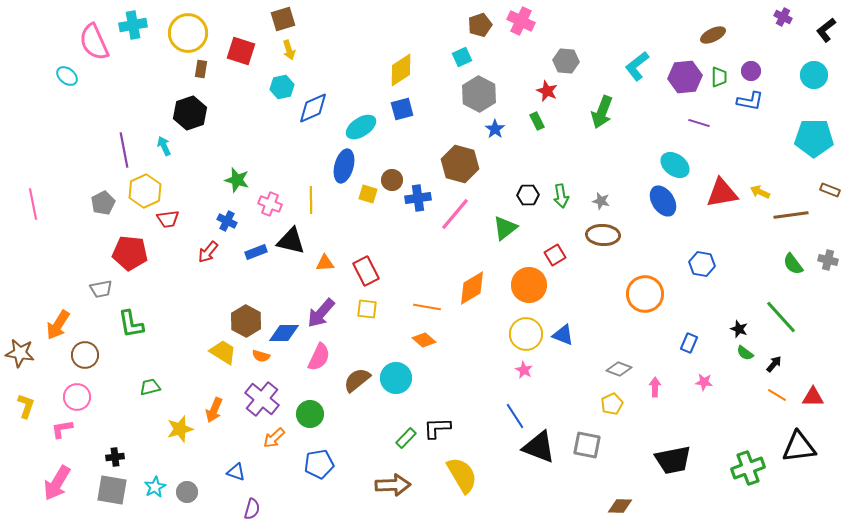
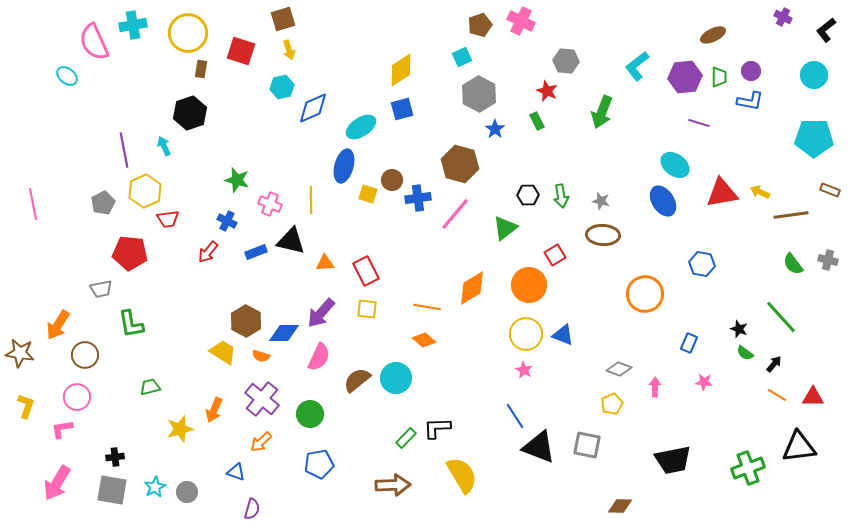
orange arrow at (274, 438): moved 13 px left, 4 px down
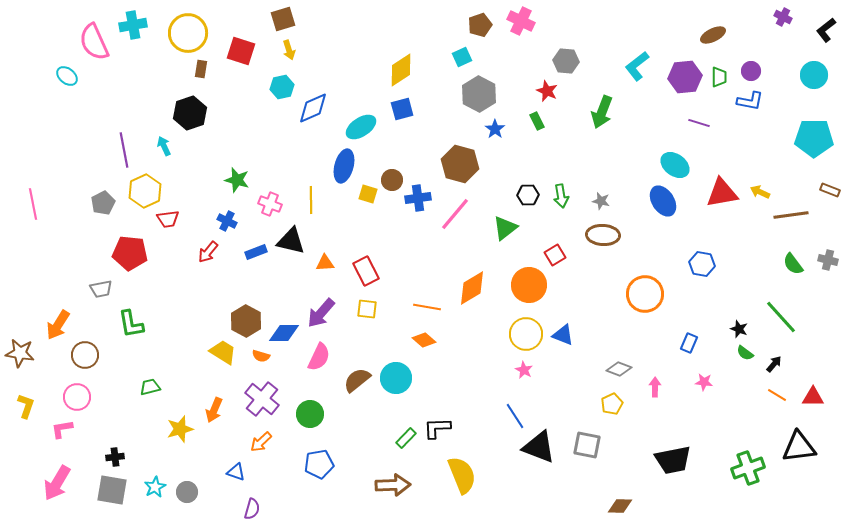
yellow semicircle at (462, 475): rotated 9 degrees clockwise
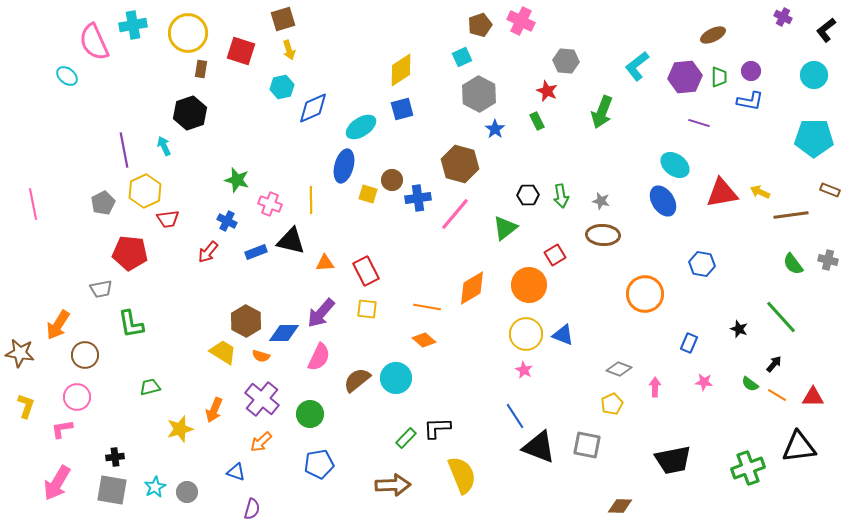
green semicircle at (745, 353): moved 5 px right, 31 px down
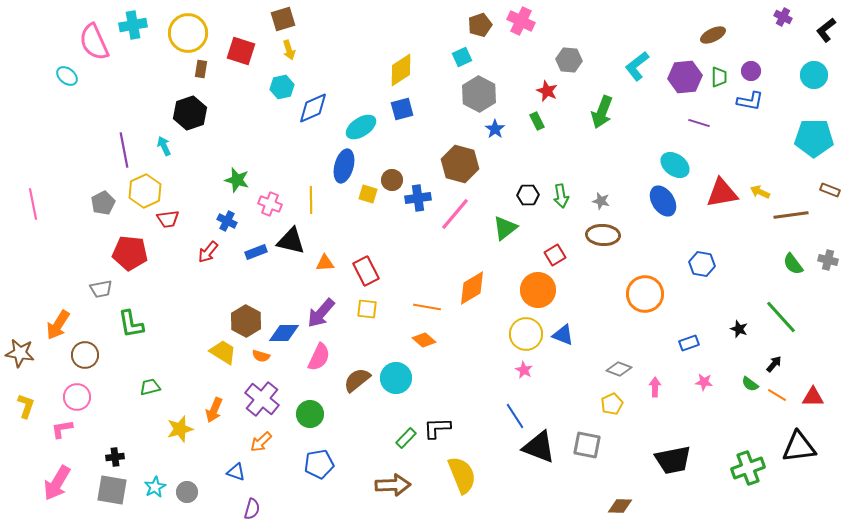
gray hexagon at (566, 61): moved 3 px right, 1 px up
orange circle at (529, 285): moved 9 px right, 5 px down
blue rectangle at (689, 343): rotated 48 degrees clockwise
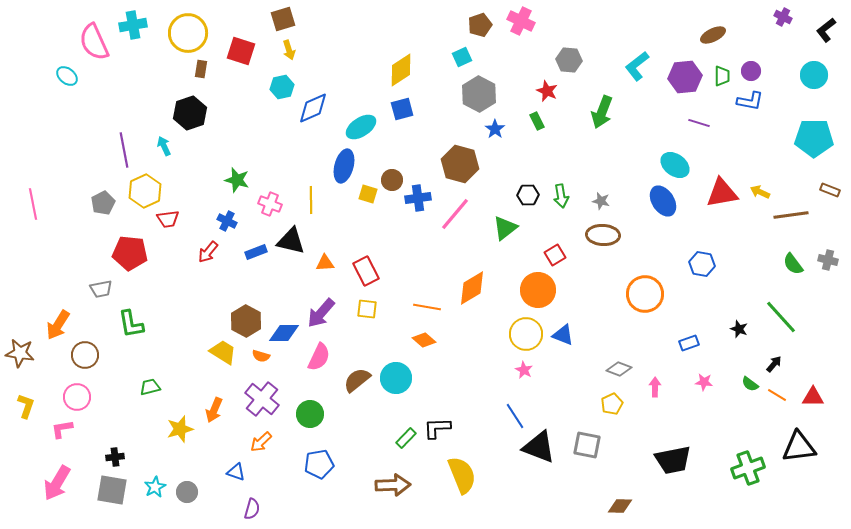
green trapezoid at (719, 77): moved 3 px right, 1 px up
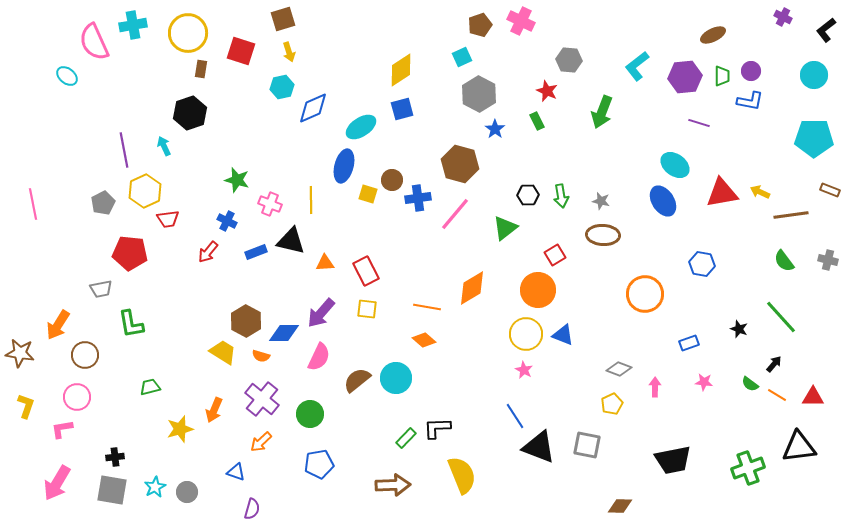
yellow arrow at (289, 50): moved 2 px down
green semicircle at (793, 264): moved 9 px left, 3 px up
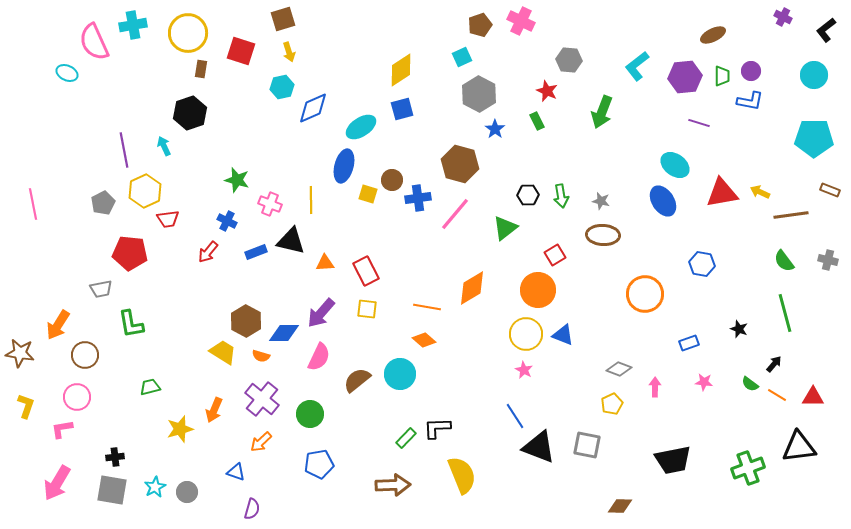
cyan ellipse at (67, 76): moved 3 px up; rotated 15 degrees counterclockwise
green line at (781, 317): moved 4 px right, 4 px up; rotated 27 degrees clockwise
cyan circle at (396, 378): moved 4 px right, 4 px up
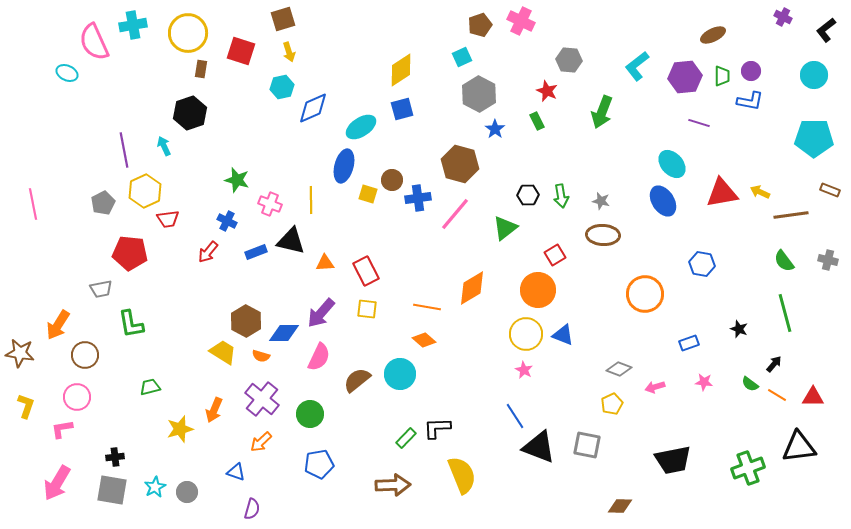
cyan ellipse at (675, 165): moved 3 px left, 1 px up; rotated 12 degrees clockwise
pink arrow at (655, 387): rotated 108 degrees counterclockwise
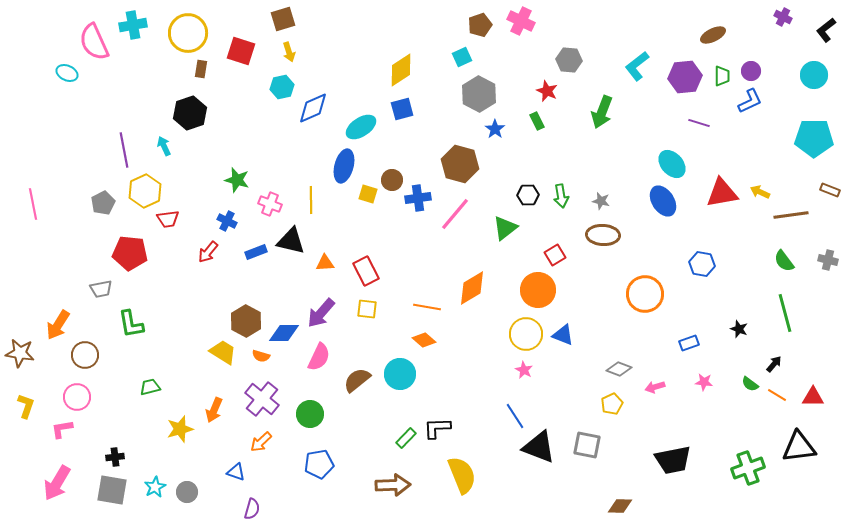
blue L-shape at (750, 101): rotated 36 degrees counterclockwise
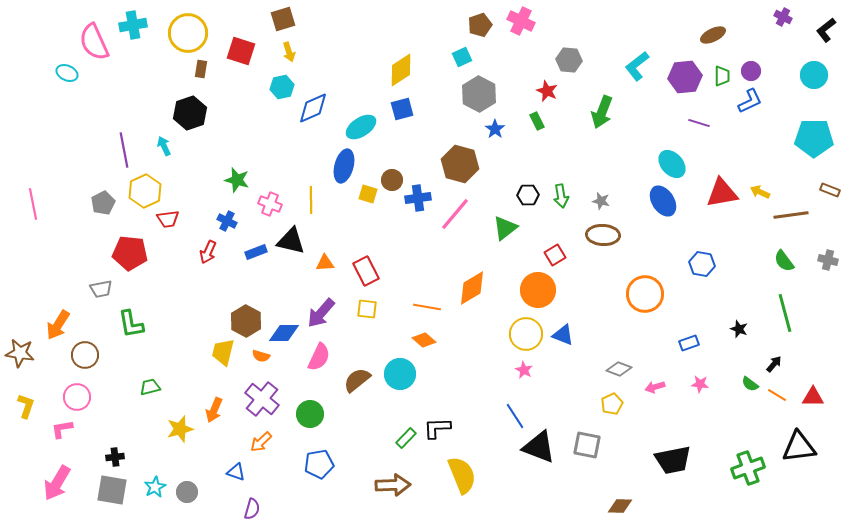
red arrow at (208, 252): rotated 15 degrees counterclockwise
yellow trapezoid at (223, 352): rotated 108 degrees counterclockwise
pink star at (704, 382): moved 4 px left, 2 px down
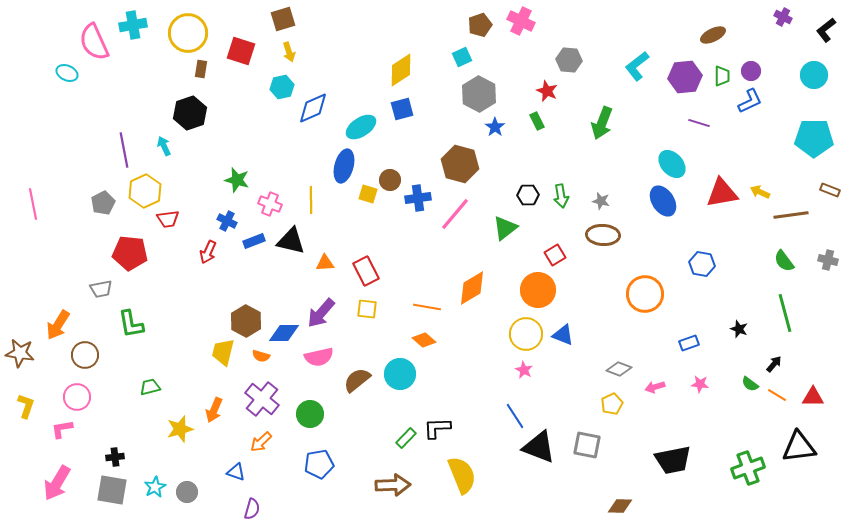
green arrow at (602, 112): moved 11 px down
blue star at (495, 129): moved 2 px up
brown circle at (392, 180): moved 2 px left
blue rectangle at (256, 252): moved 2 px left, 11 px up
pink semicircle at (319, 357): rotated 52 degrees clockwise
